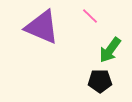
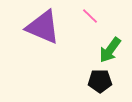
purple triangle: moved 1 px right
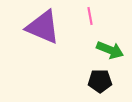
pink line: rotated 36 degrees clockwise
green arrow: rotated 104 degrees counterclockwise
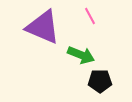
pink line: rotated 18 degrees counterclockwise
green arrow: moved 29 px left, 5 px down
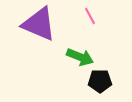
purple triangle: moved 4 px left, 3 px up
green arrow: moved 1 px left, 2 px down
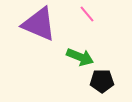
pink line: moved 3 px left, 2 px up; rotated 12 degrees counterclockwise
black pentagon: moved 2 px right
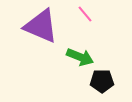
pink line: moved 2 px left
purple triangle: moved 2 px right, 2 px down
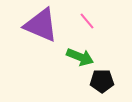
pink line: moved 2 px right, 7 px down
purple triangle: moved 1 px up
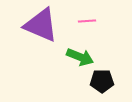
pink line: rotated 54 degrees counterclockwise
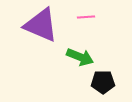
pink line: moved 1 px left, 4 px up
black pentagon: moved 1 px right, 1 px down
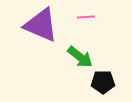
green arrow: rotated 16 degrees clockwise
